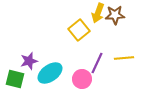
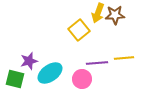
purple line: rotated 60 degrees clockwise
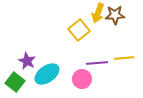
purple star: moved 2 px left; rotated 30 degrees counterclockwise
cyan ellipse: moved 3 px left, 1 px down
green square: moved 3 px down; rotated 24 degrees clockwise
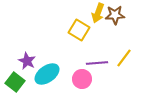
yellow square: rotated 20 degrees counterclockwise
yellow line: rotated 48 degrees counterclockwise
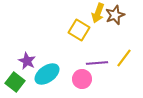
brown star: rotated 18 degrees counterclockwise
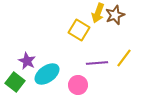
pink circle: moved 4 px left, 6 px down
